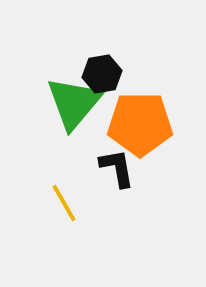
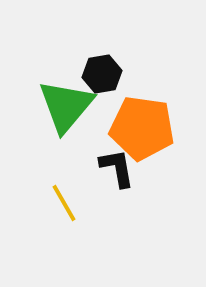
green triangle: moved 8 px left, 3 px down
orange pentagon: moved 2 px right, 4 px down; rotated 8 degrees clockwise
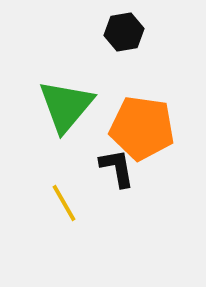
black hexagon: moved 22 px right, 42 px up
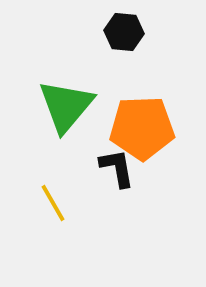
black hexagon: rotated 15 degrees clockwise
orange pentagon: rotated 10 degrees counterclockwise
yellow line: moved 11 px left
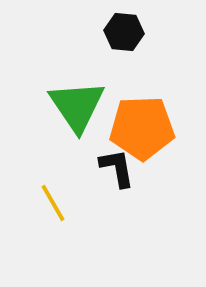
green triangle: moved 11 px right; rotated 14 degrees counterclockwise
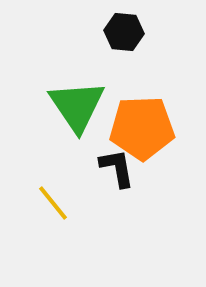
yellow line: rotated 9 degrees counterclockwise
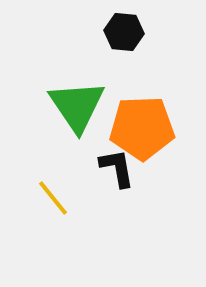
yellow line: moved 5 px up
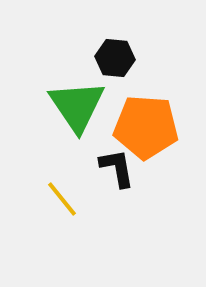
black hexagon: moved 9 px left, 26 px down
orange pentagon: moved 4 px right, 1 px up; rotated 6 degrees clockwise
yellow line: moved 9 px right, 1 px down
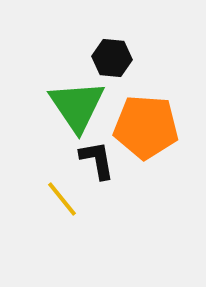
black hexagon: moved 3 px left
black L-shape: moved 20 px left, 8 px up
